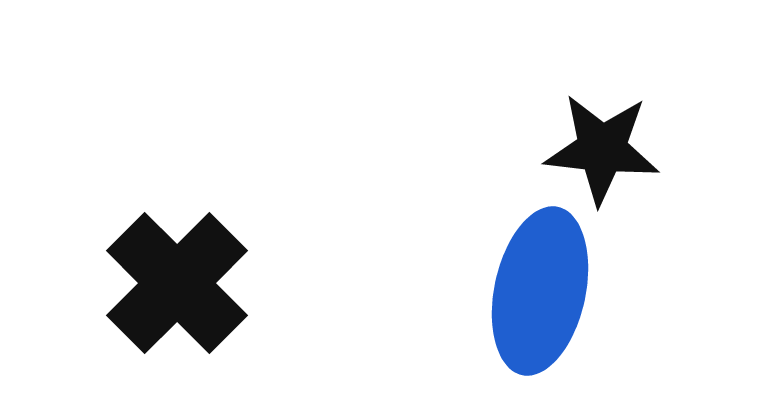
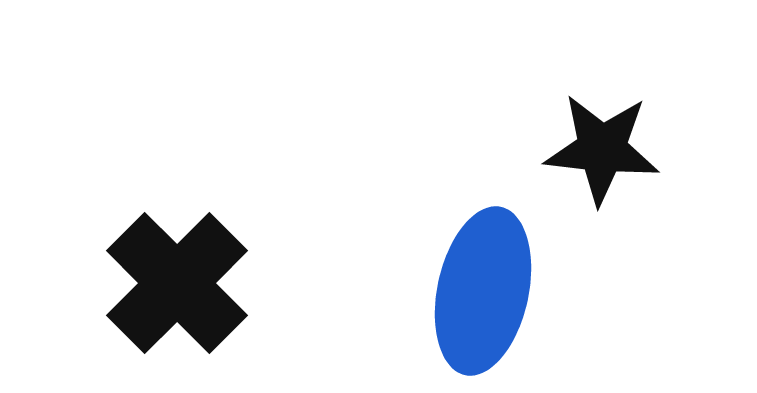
blue ellipse: moved 57 px left
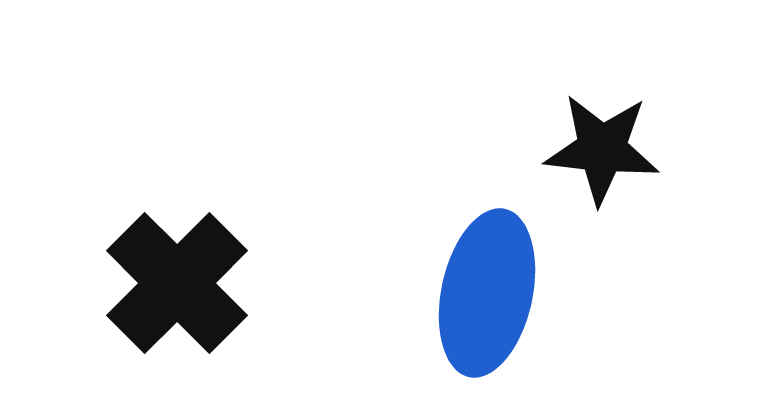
blue ellipse: moved 4 px right, 2 px down
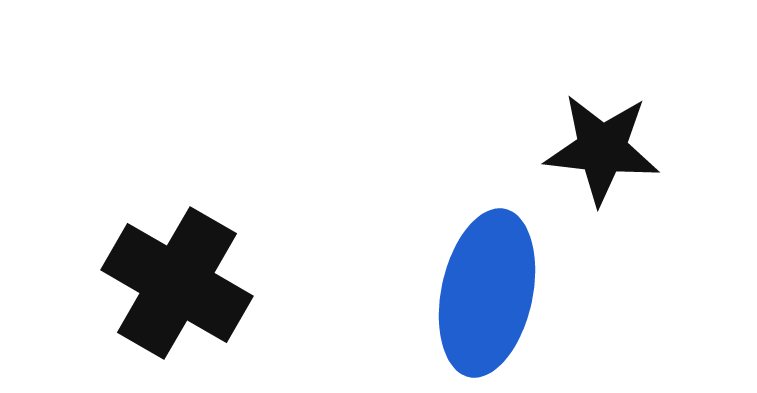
black cross: rotated 15 degrees counterclockwise
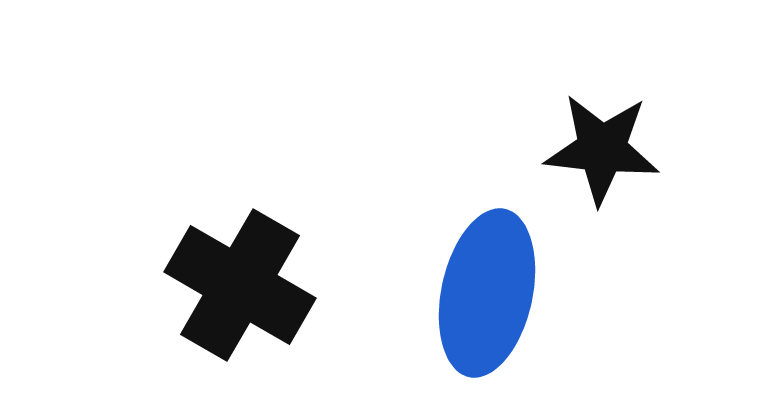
black cross: moved 63 px right, 2 px down
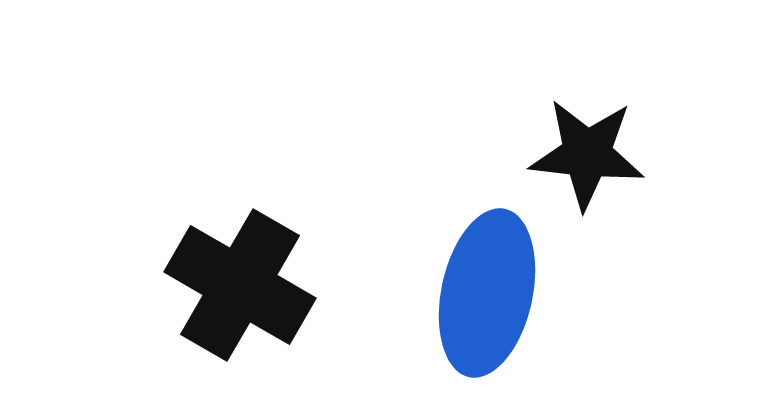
black star: moved 15 px left, 5 px down
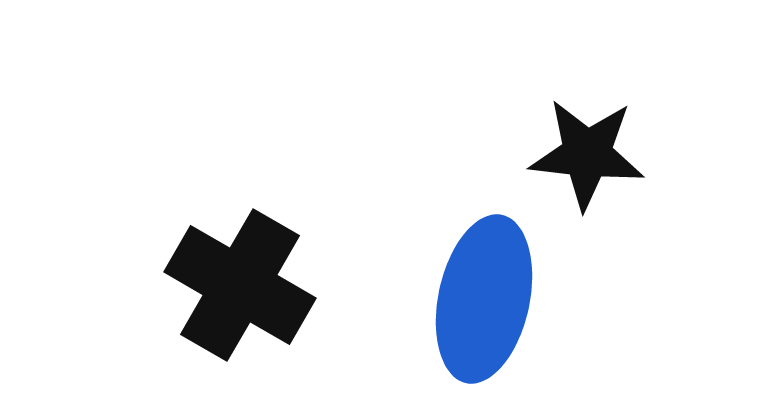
blue ellipse: moved 3 px left, 6 px down
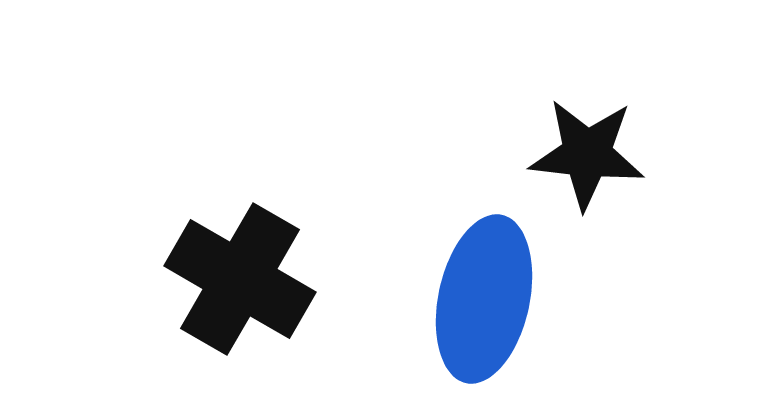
black cross: moved 6 px up
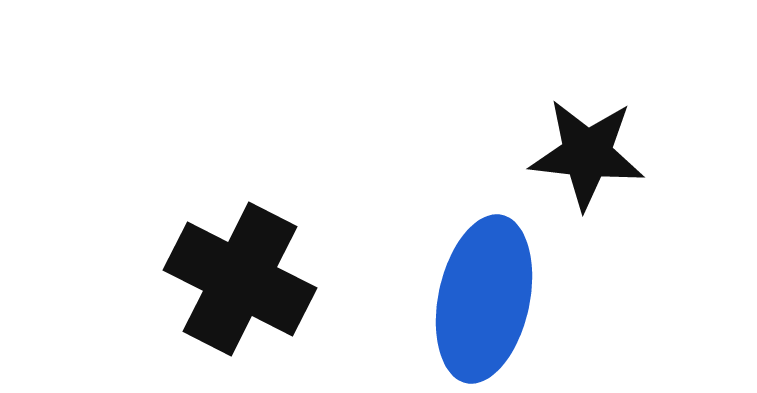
black cross: rotated 3 degrees counterclockwise
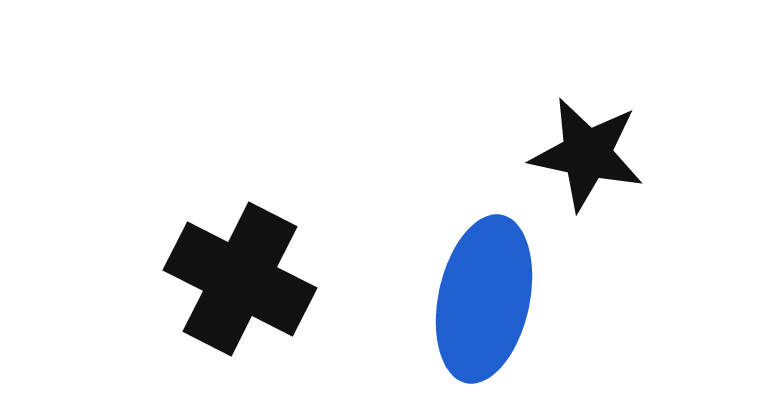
black star: rotated 6 degrees clockwise
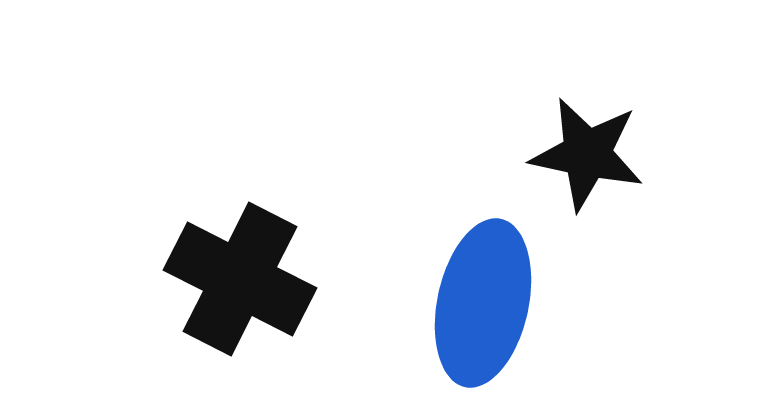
blue ellipse: moved 1 px left, 4 px down
